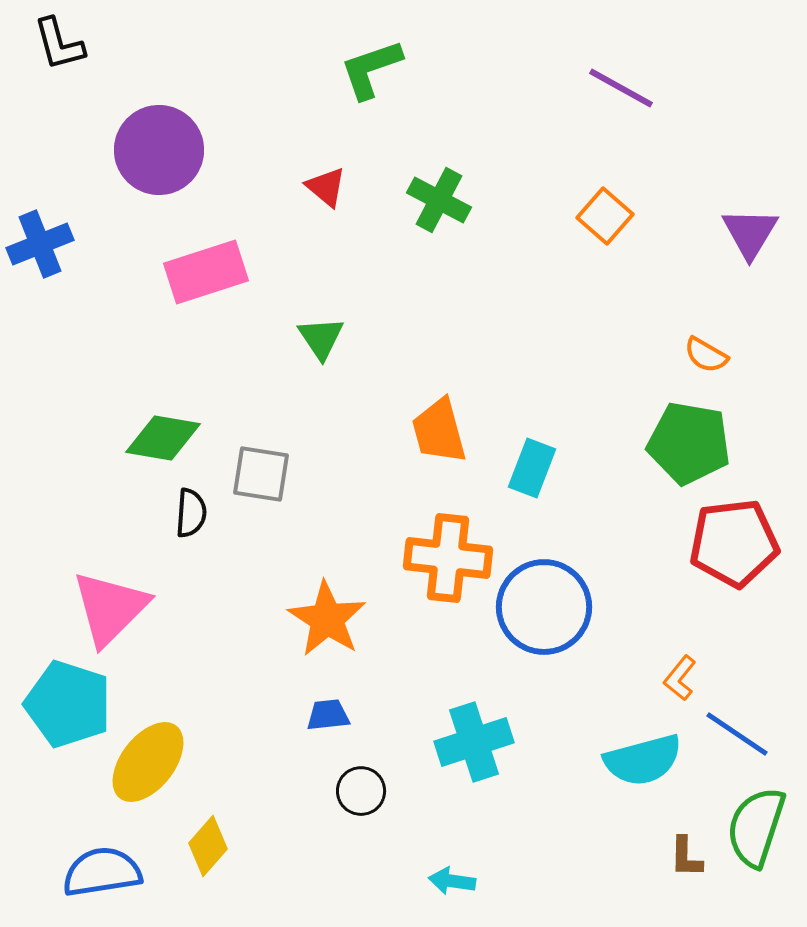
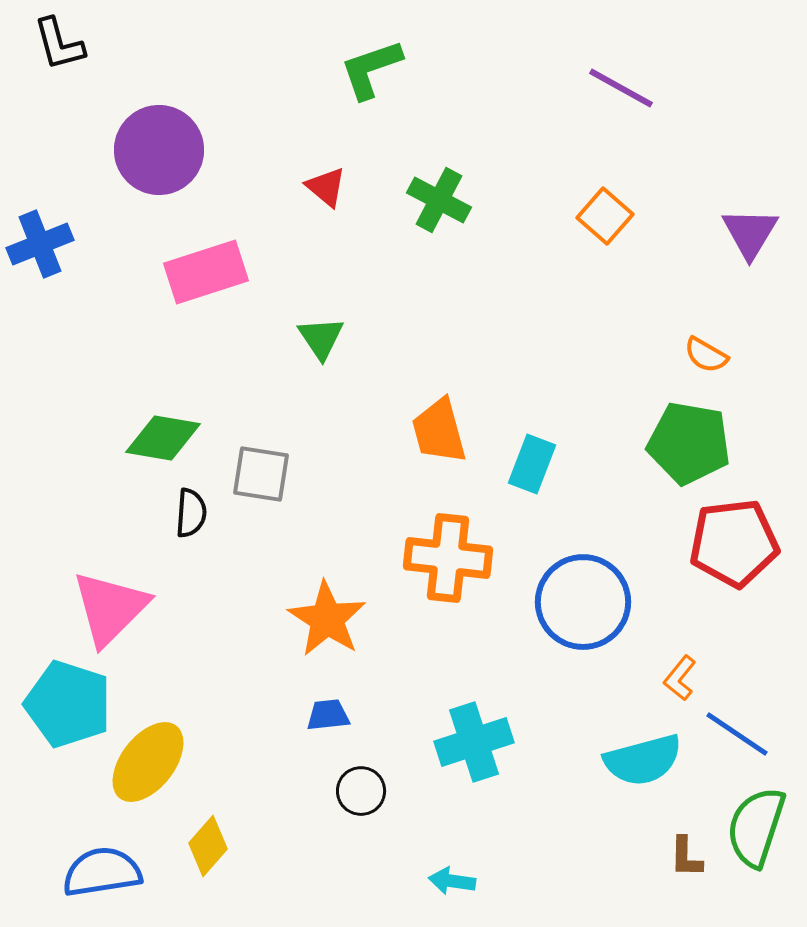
cyan rectangle: moved 4 px up
blue circle: moved 39 px right, 5 px up
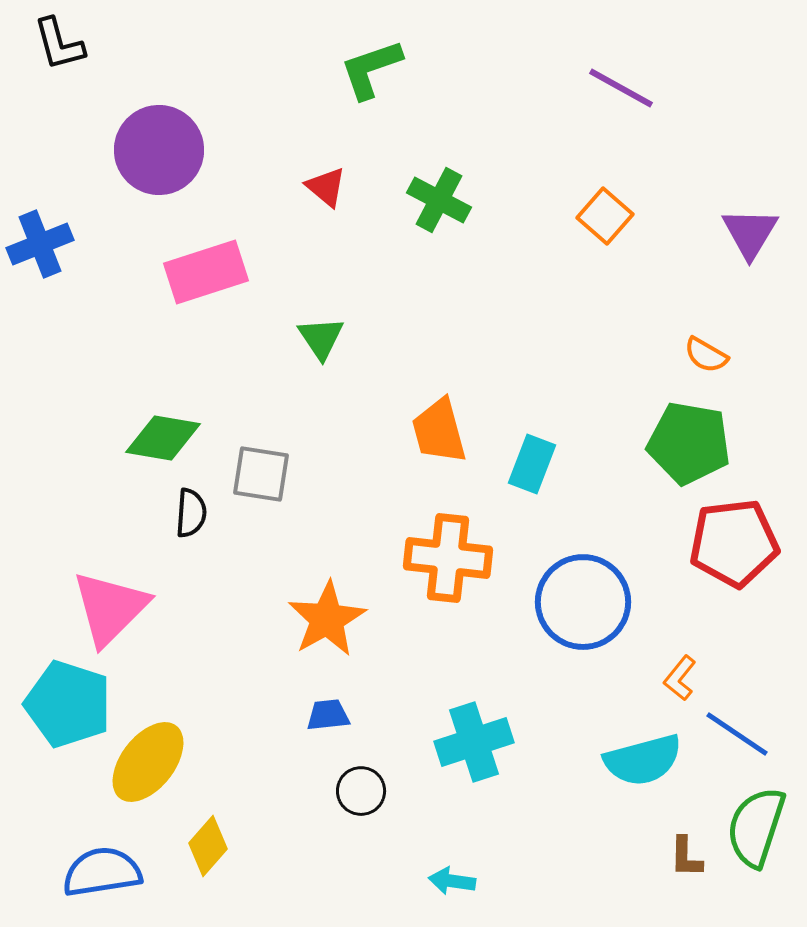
orange star: rotated 10 degrees clockwise
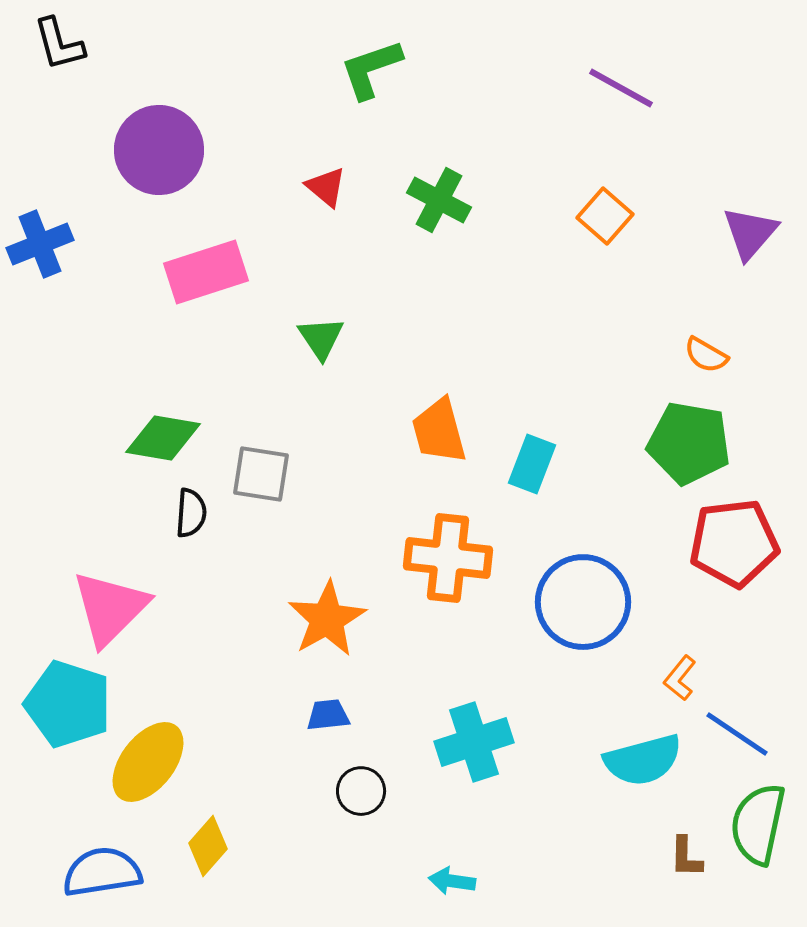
purple triangle: rotated 10 degrees clockwise
green semicircle: moved 2 px right, 3 px up; rotated 6 degrees counterclockwise
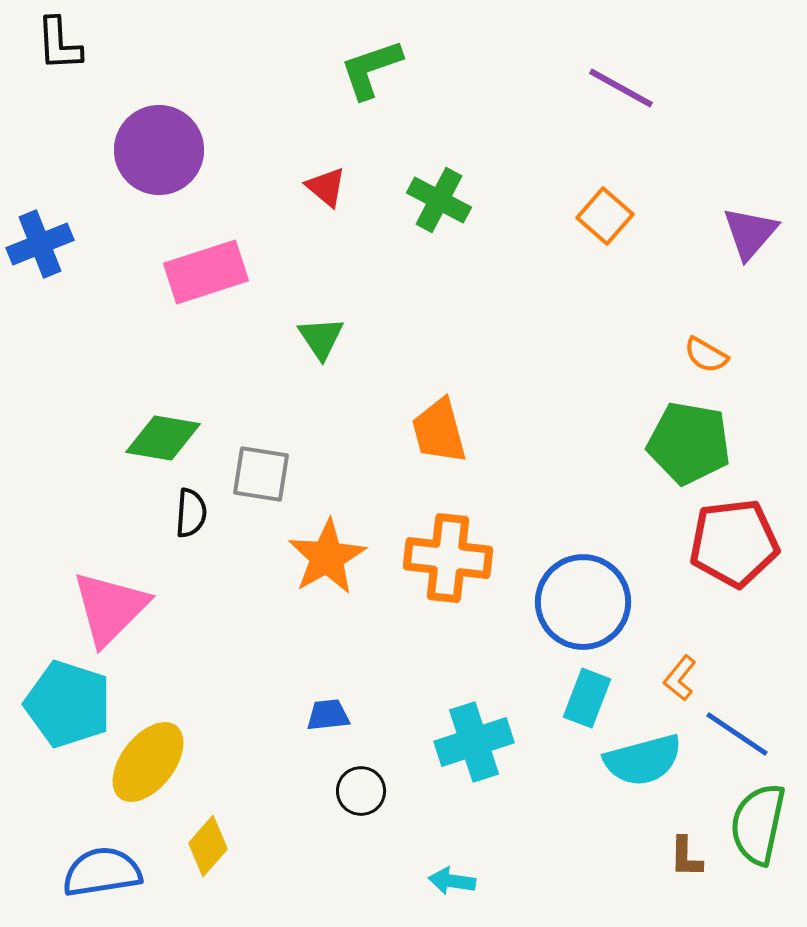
black L-shape: rotated 12 degrees clockwise
cyan rectangle: moved 55 px right, 234 px down
orange star: moved 62 px up
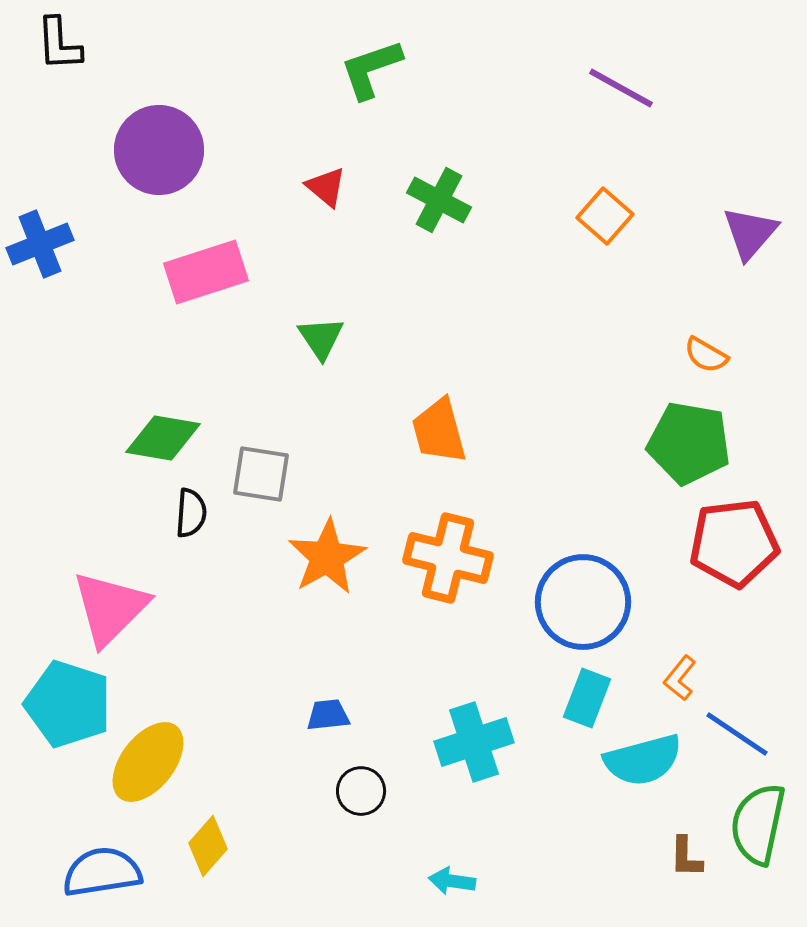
orange cross: rotated 8 degrees clockwise
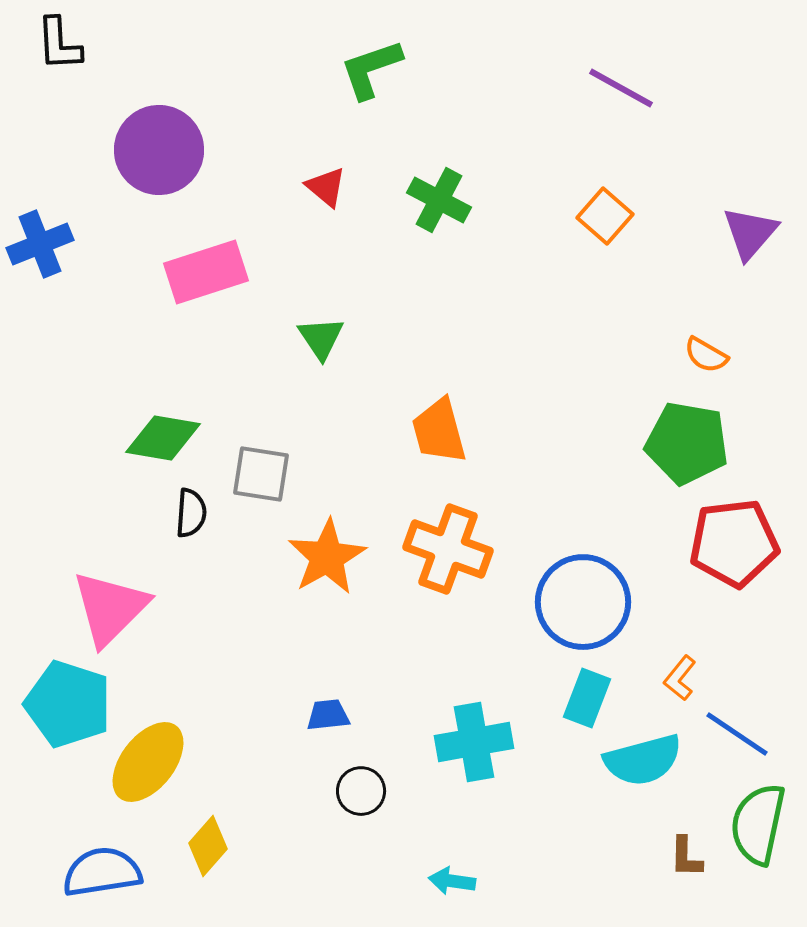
green pentagon: moved 2 px left
orange cross: moved 9 px up; rotated 6 degrees clockwise
cyan cross: rotated 8 degrees clockwise
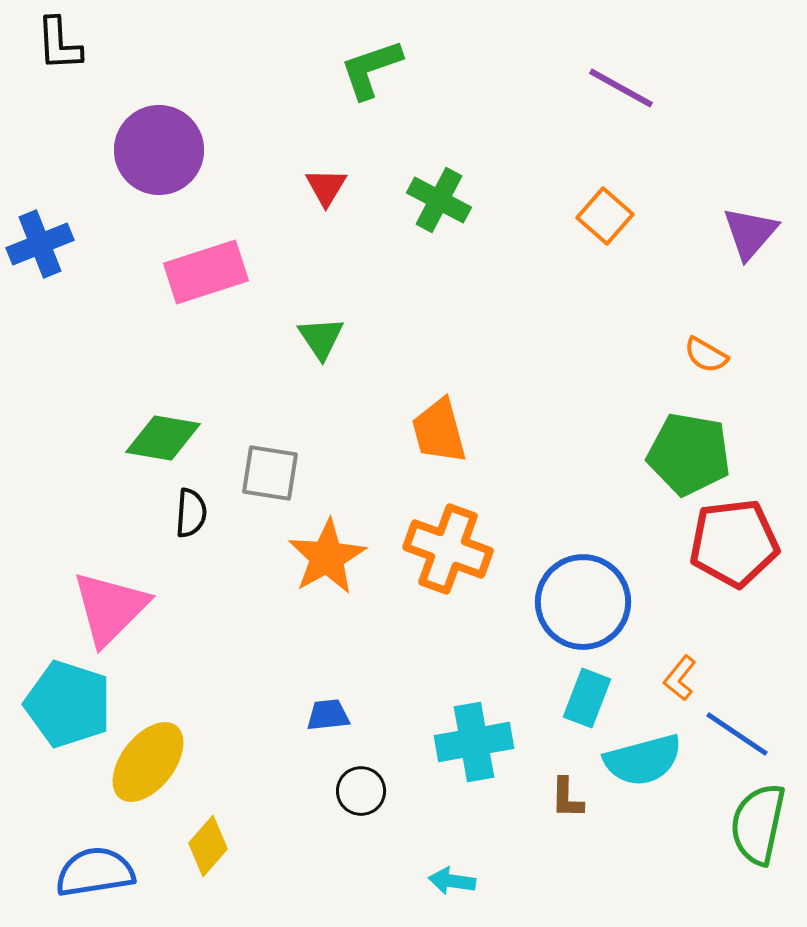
red triangle: rotated 21 degrees clockwise
green pentagon: moved 2 px right, 11 px down
gray square: moved 9 px right, 1 px up
brown L-shape: moved 119 px left, 59 px up
blue semicircle: moved 7 px left
